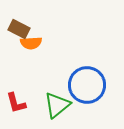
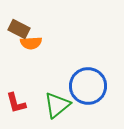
blue circle: moved 1 px right, 1 px down
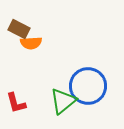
green triangle: moved 6 px right, 4 px up
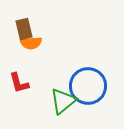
brown rectangle: moved 5 px right; rotated 50 degrees clockwise
red L-shape: moved 3 px right, 20 px up
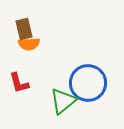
orange semicircle: moved 2 px left, 1 px down
blue circle: moved 3 px up
